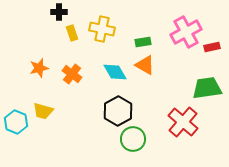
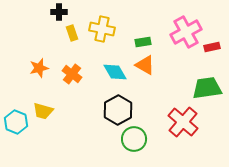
black hexagon: moved 1 px up
green circle: moved 1 px right
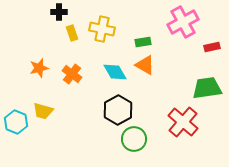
pink cross: moved 3 px left, 10 px up
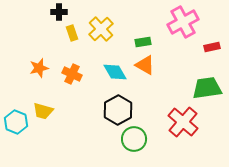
yellow cross: moved 1 px left; rotated 35 degrees clockwise
orange cross: rotated 12 degrees counterclockwise
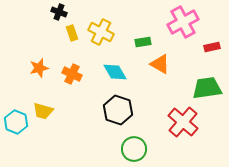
black cross: rotated 21 degrees clockwise
yellow cross: moved 3 px down; rotated 20 degrees counterclockwise
orange triangle: moved 15 px right, 1 px up
black hexagon: rotated 12 degrees counterclockwise
green circle: moved 10 px down
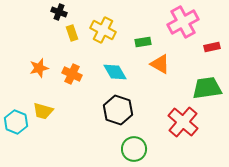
yellow cross: moved 2 px right, 2 px up
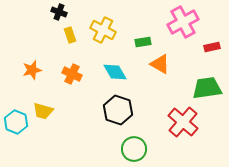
yellow rectangle: moved 2 px left, 2 px down
orange star: moved 7 px left, 2 px down
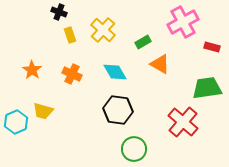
yellow cross: rotated 15 degrees clockwise
green rectangle: rotated 21 degrees counterclockwise
red rectangle: rotated 28 degrees clockwise
orange star: rotated 24 degrees counterclockwise
black hexagon: rotated 12 degrees counterclockwise
cyan hexagon: rotated 15 degrees clockwise
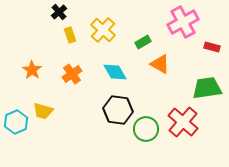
black cross: rotated 28 degrees clockwise
orange cross: rotated 30 degrees clockwise
green circle: moved 12 px right, 20 px up
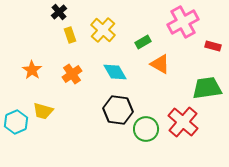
red rectangle: moved 1 px right, 1 px up
